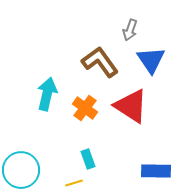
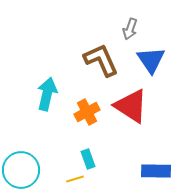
gray arrow: moved 1 px up
brown L-shape: moved 1 px right, 2 px up; rotated 12 degrees clockwise
orange cross: moved 2 px right, 4 px down; rotated 25 degrees clockwise
yellow line: moved 1 px right, 4 px up
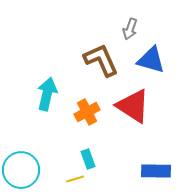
blue triangle: rotated 40 degrees counterclockwise
red triangle: moved 2 px right
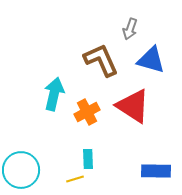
cyan arrow: moved 7 px right
cyan rectangle: rotated 18 degrees clockwise
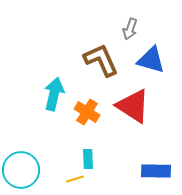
orange cross: rotated 30 degrees counterclockwise
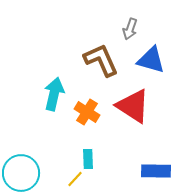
cyan circle: moved 3 px down
yellow line: rotated 30 degrees counterclockwise
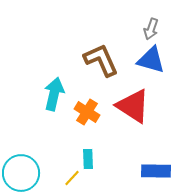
gray arrow: moved 21 px right
yellow line: moved 3 px left, 1 px up
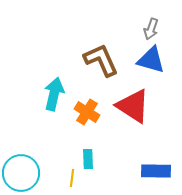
yellow line: rotated 36 degrees counterclockwise
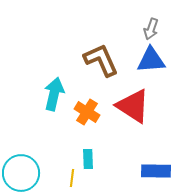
blue triangle: rotated 20 degrees counterclockwise
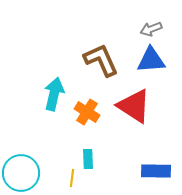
gray arrow: rotated 50 degrees clockwise
red triangle: moved 1 px right
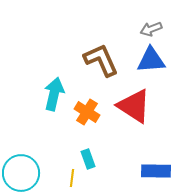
cyan rectangle: rotated 18 degrees counterclockwise
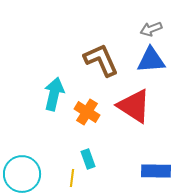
cyan circle: moved 1 px right, 1 px down
